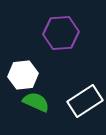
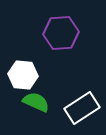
white hexagon: rotated 12 degrees clockwise
white rectangle: moved 3 px left, 7 px down
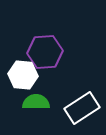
purple hexagon: moved 16 px left, 19 px down
green semicircle: rotated 24 degrees counterclockwise
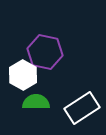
purple hexagon: rotated 16 degrees clockwise
white hexagon: rotated 24 degrees clockwise
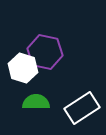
white hexagon: moved 7 px up; rotated 12 degrees counterclockwise
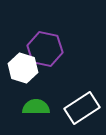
purple hexagon: moved 3 px up
green semicircle: moved 5 px down
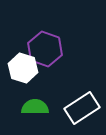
purple hexagon: rotated 8 degrees clockwise
green semicircle: moved 1 px left
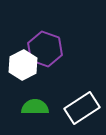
white hexagon: moved 3 px up; rotated 16 degrees clockwise
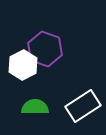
white rectangle: moved 1 px right, 2 px up
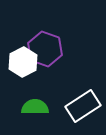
white hexagon: moved 3 px up
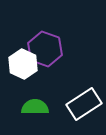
white hexagon: moved 2 px down; rotated 8 degrees counterclockwise
white rectangle: moved 1 px right, 2 px up
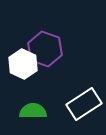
green semicircle: moved 2 px left, 4 px down
